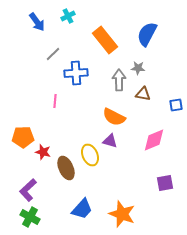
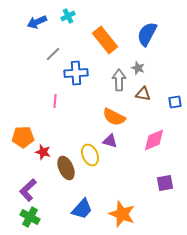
blue arrow: rotated 102 degrees clockwise
gray star: rotated 16 degrees clockwise
blue square: moved 1 px left, 3 px up
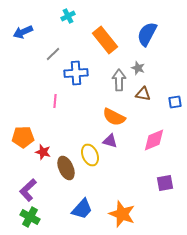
blue arrow: moved 14 px left, 10 px down
